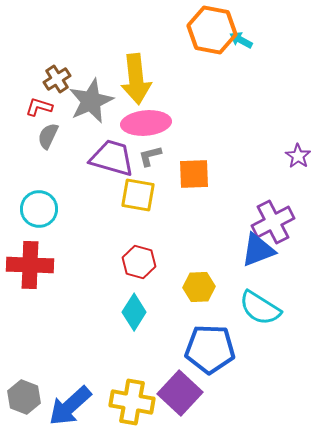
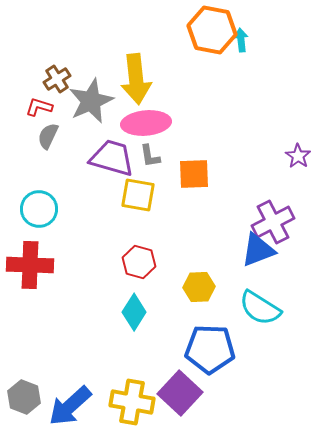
cyan arrow: rotated 55 degrees clockwise
gray L-shape: rotated 85 degrees counterclockwise
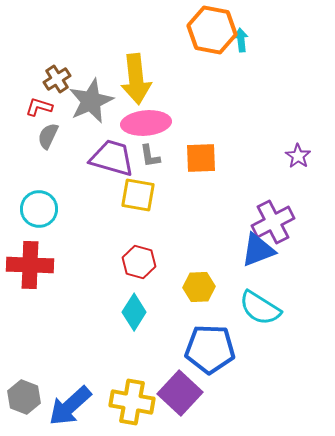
orange square: moved 7 px right, 16 px up
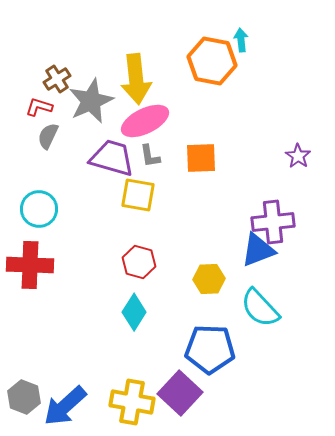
orange hexagon: moved 31 px down
pink ellipse: moved 1 px left, 2 px up; rotated 21 degrees counterclockwise
purple cross: rotated 21 degrees clockwise
yellow hexagon: moved 10 px right, 8 px up
cyan semicircle: rotated 15 degrees clockwise
blue arrow: moved 5 px left
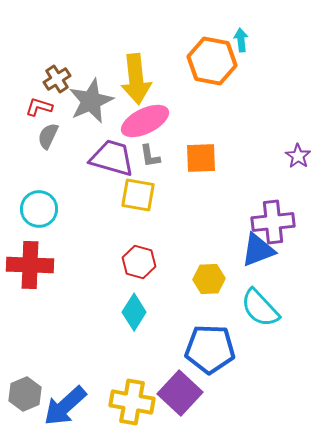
gray hexagon: moved 1 px right, 3 px up; rotated 16 degrees clockwise
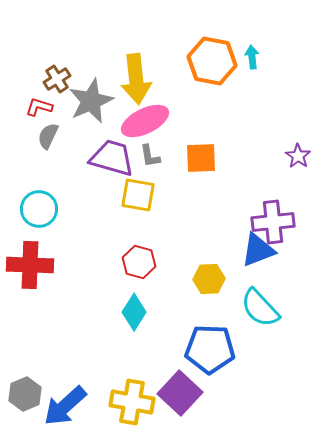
cyan arrow: moved 11 px right, 17 px down
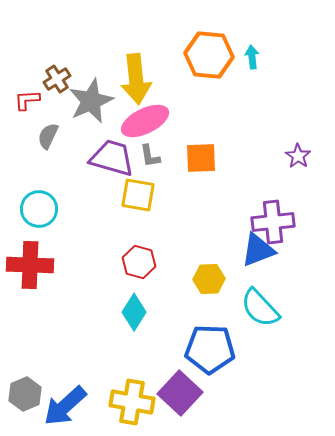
orange hexagon: moved 3 px left, 6 px up; rotated 6 degrees counterclockwise
red L-shape: moved 12 px left, 7 px up; rotated 20 degrees counterclockwise
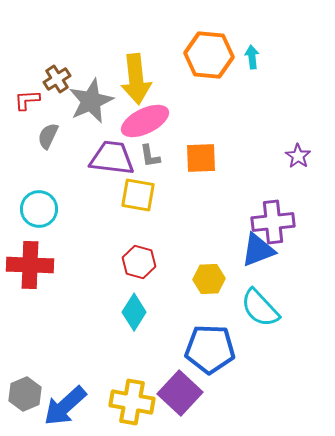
purple trapezoid: rotated 9 degrees counterclockwise
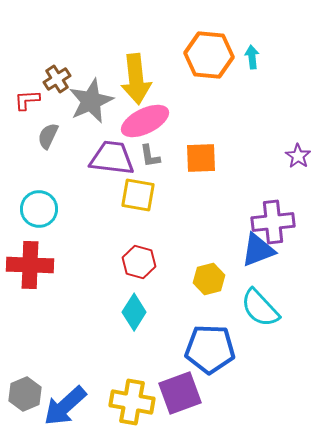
yellow hexagon: rotated 12 degrees counterclockwise
purple square: rotated 27 degrees clockwise
